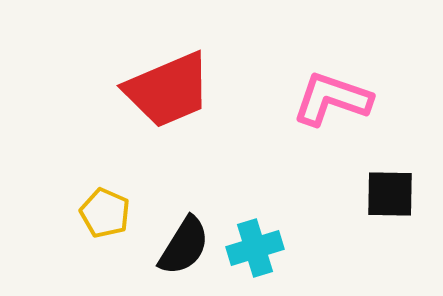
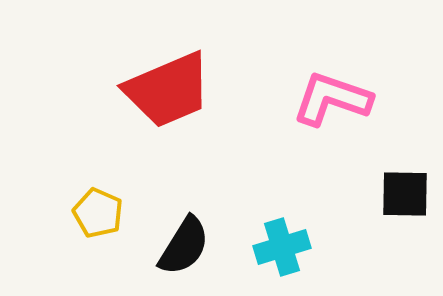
black square: moved 15 px right
yellow pentagon: moved 7 px left
cyan cross: moved 27 px right, 1 px up
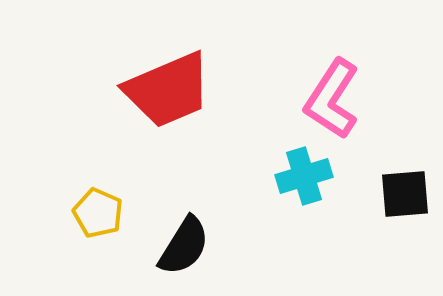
pink L-shape: rotated 76 degrees counterclockwise
black square: rotated 6 degrees counterclockwise
cyan cross: moved 22 px right, 71 px up
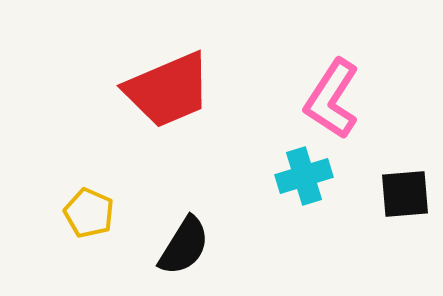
yellow pentagon: moved 9 px left
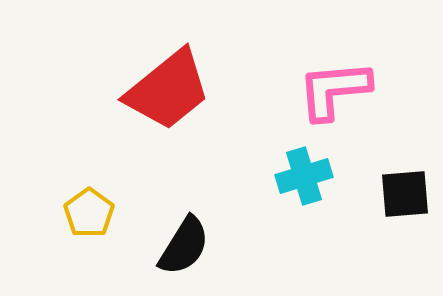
red trapezoid: rotated 16 degrees counterclockwise
pink L-shape: moved 2 px right, 9 px up; rotated 52 degrees clockwise
yellow pentagon: rotated 12 degrees clockwise
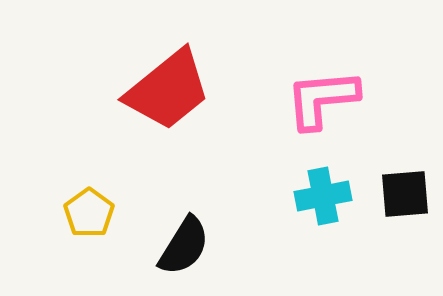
pink L-shape: moved 12 px left, 9 px down
cyan cross: moved 19 px right, 20 px down; rotated 6 degrees clockwise
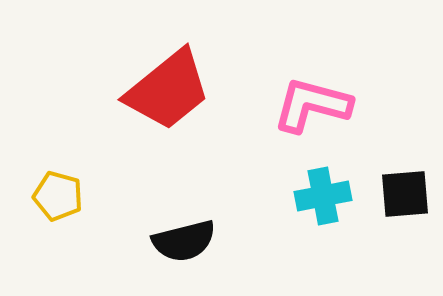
pink L-shape: moved 10 px left, 6 px down; rotated 20 degrees clockwise
yellow pentagon: moved 31 px left, 17 px up; rotated 21 degrees counterclockwise
black semicircle: moved 5 px up; rotated 44 degrees clockwise
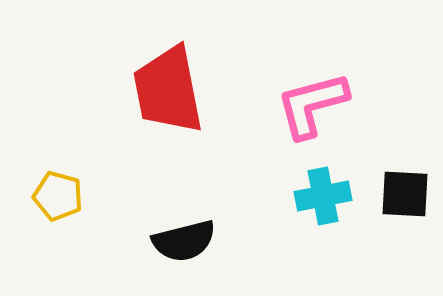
red trapezoid: rotated 118 degrees clockwise
pink L-shape: rotated 30 degrees counterclockwise
black square: rotated 8 degrees clockwise
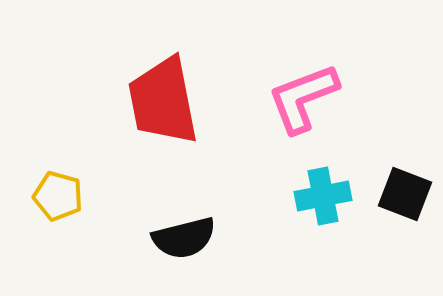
red trapezoid: moved 5 px left, 11 px down
pink L-shape: moved 9 px left, 7 px up; rotated 6 degrees counterclockwise
black square: rotated 18 degrees clockwise
black semicircle: moved 3 px up
